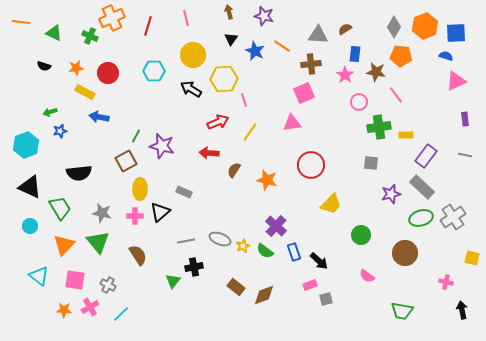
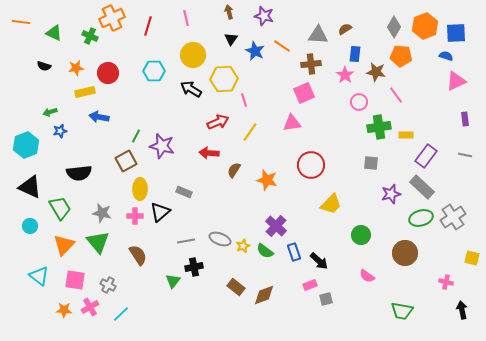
yellow rectangle at (85, 92): rotated 42 degrees counterclockwise
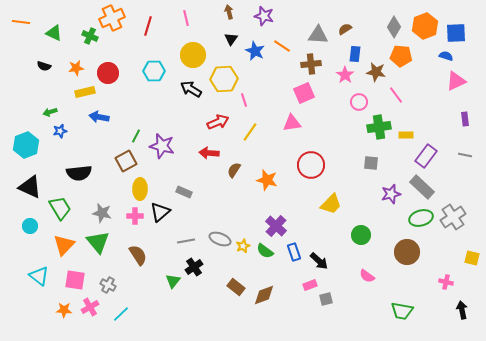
brown circle at (405, 253): moved 2 px right, 1 px up
black cross at (194, 267): rotated 24 degrees counterclockwise
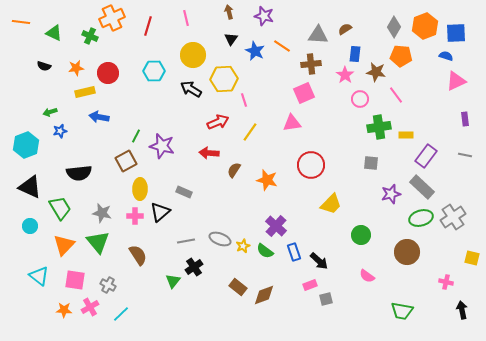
pink circle at (359, 102): moved 1 px right, 3 px up
brown rectangle at (236, 287): moved 2 px right
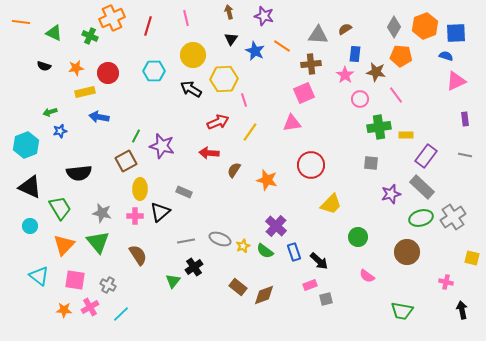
green circle at (361, 235): moved 3 px left, 2 px down
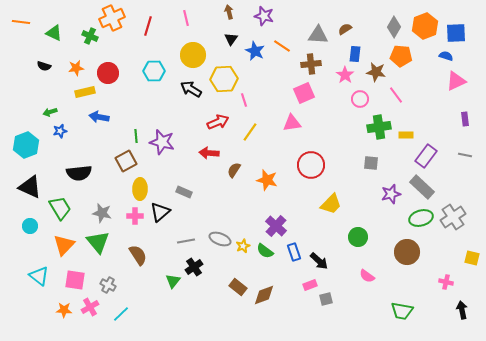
green line at (136, 136): rotated 32 degrees counterclockwise
purple star at (162, 146): moved 4 px up
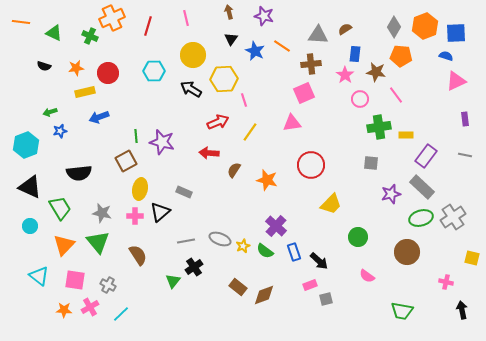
blue arrow at (99, 117): rotated 30 degrees counterclockwise
yellow ellipse at (140, 189): rotated 10 degrees clockwise
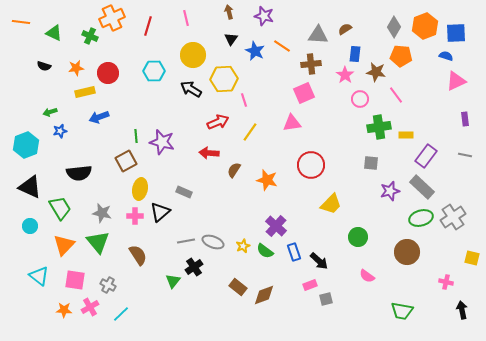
purple star at (391, 194): moved 1 px left, 3 px up
gray ellipse at (220, 239): moved 7 px left, 3 px down
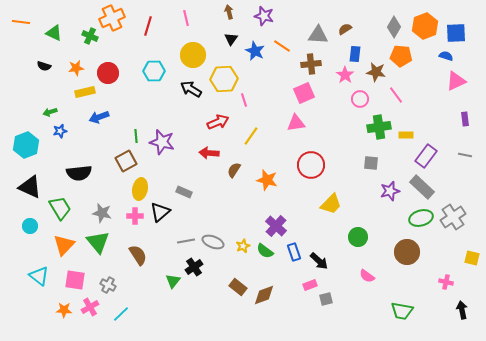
pink triangle at (292, 123): moved 4 px right
yellow line at (250, 132): moved 1 px right, 4 px down
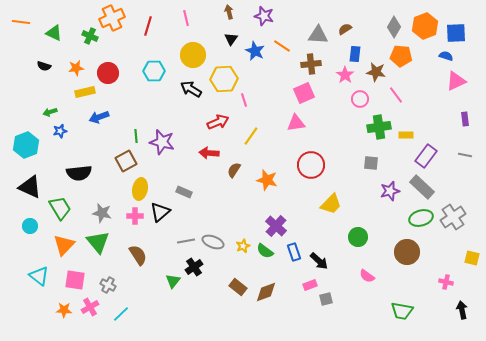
brown diamond at (264, 295): moved 2 px right, 3 px up
